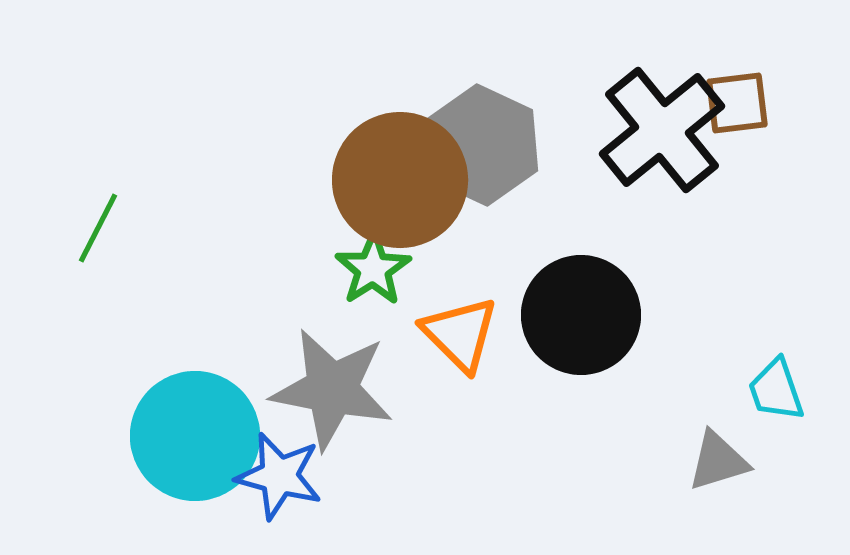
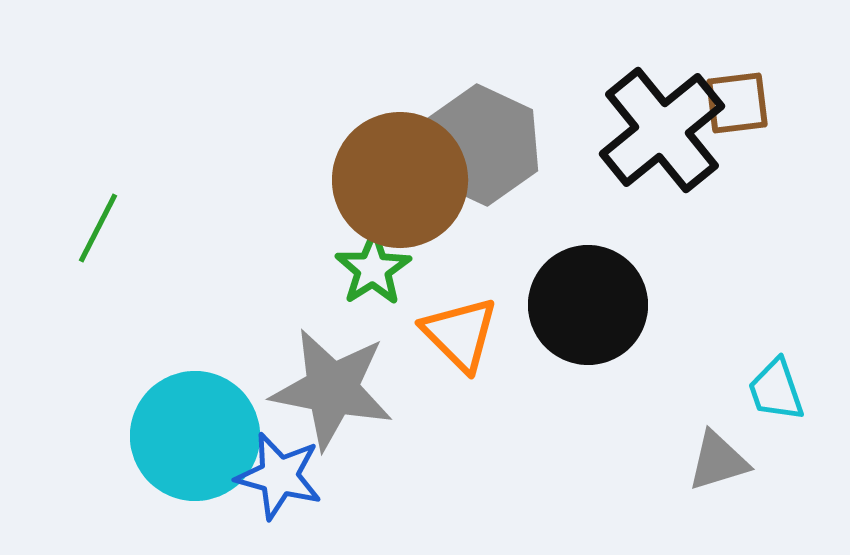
black circle: moved 7 px right, 10 px up
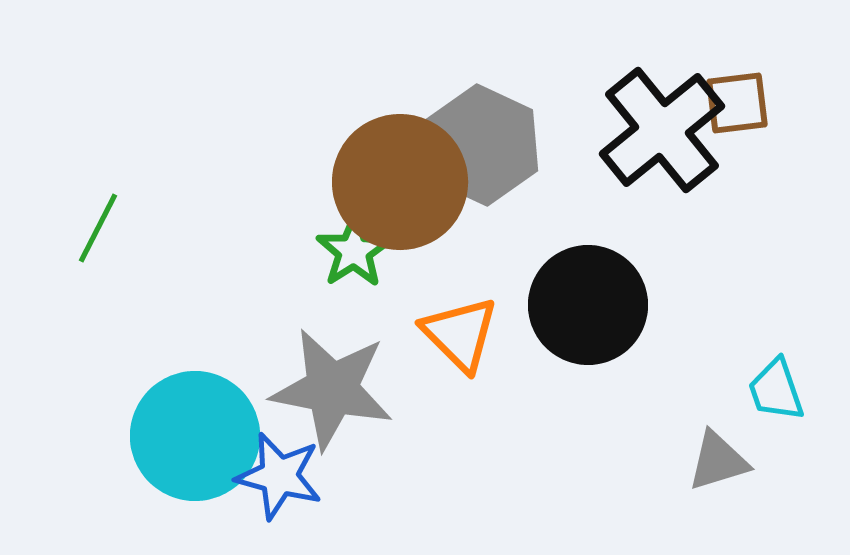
brown circle: moved 2 px down
green star: moved 19 px left, 18 px up
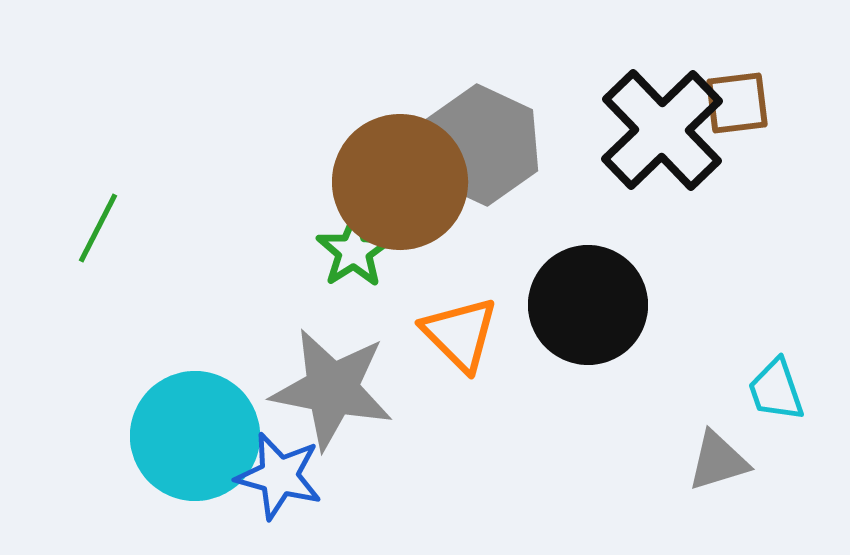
black cross: rotated 5 degrees counterclockwise
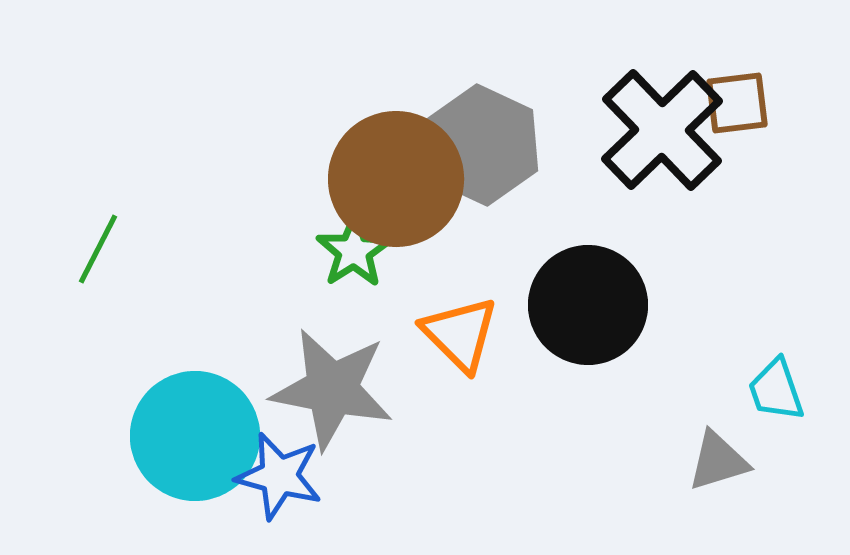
brown circle: moved 4 px left, 3 px up
green line: moved 21 px down
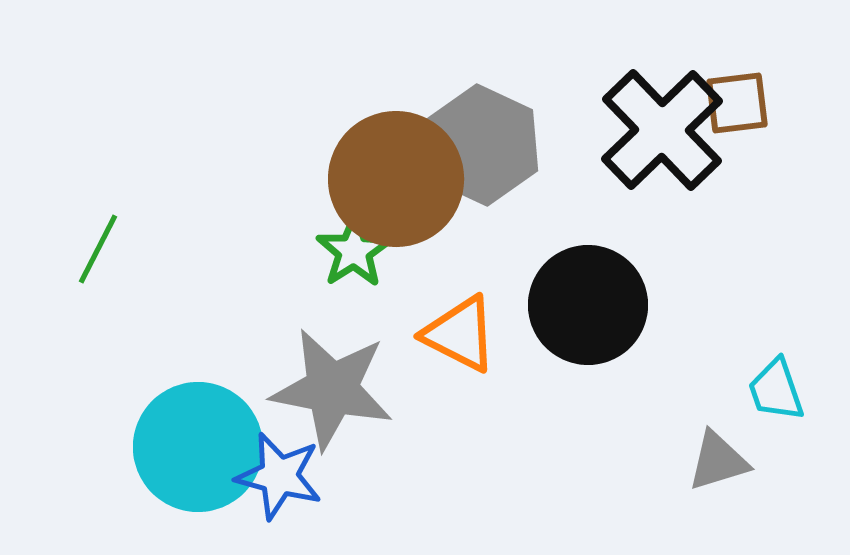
orange triangle: rotated 18 degrees counterclockwise
cyan circle: moved 3 px right, 11 px down
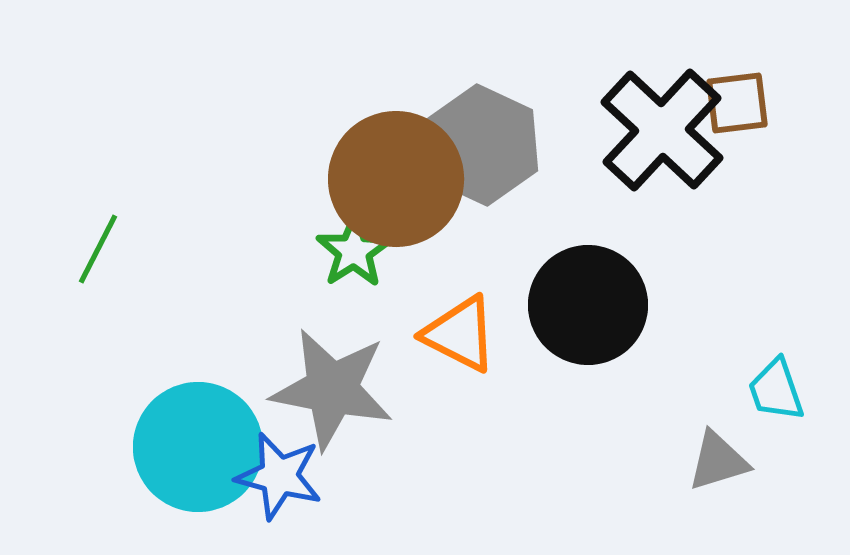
black cross: rotated 3 degrees counterclockwise
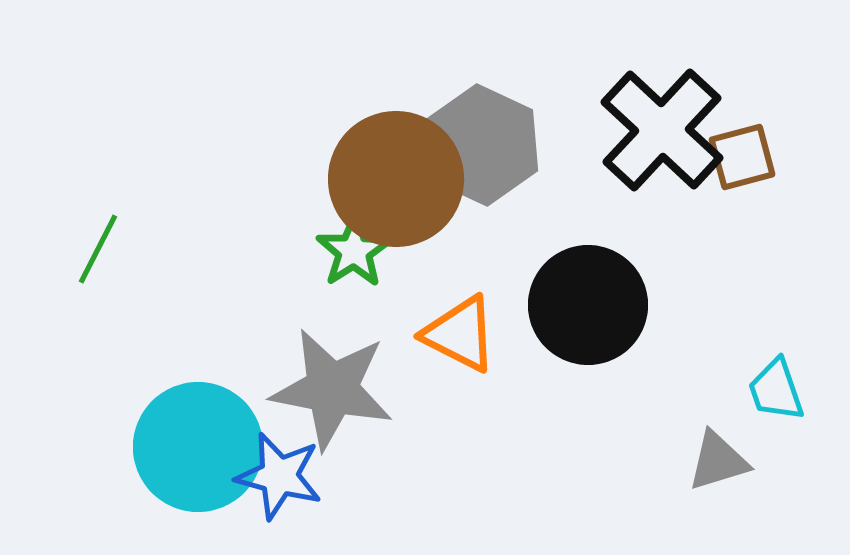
brown square: moved 5 px right, 54 px down; rotated 8 degrees counterclockwise
